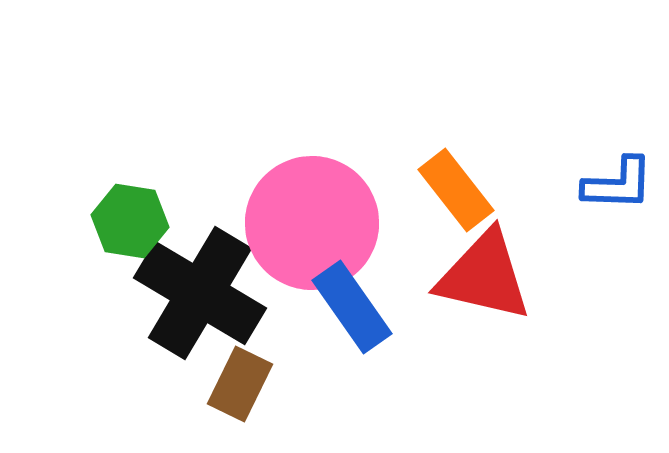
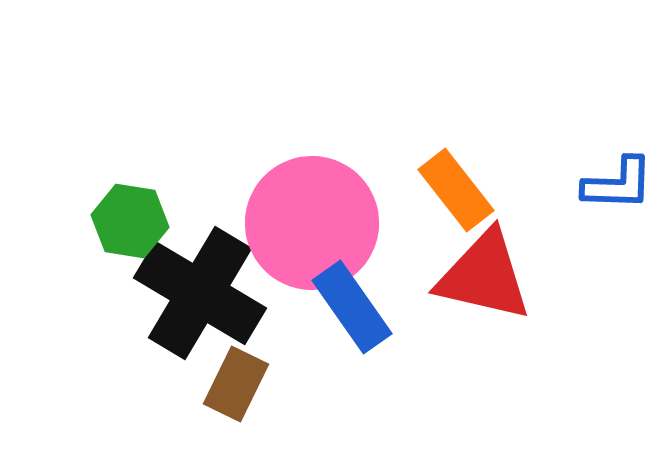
brown rectangle: moved 4 px left
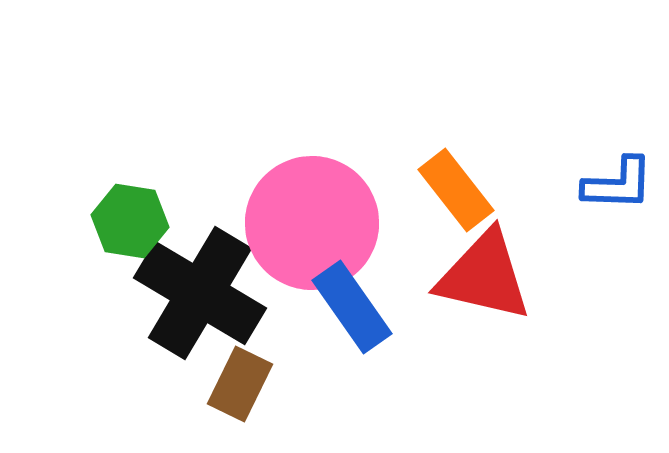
brown rectangle: moved 4 px right
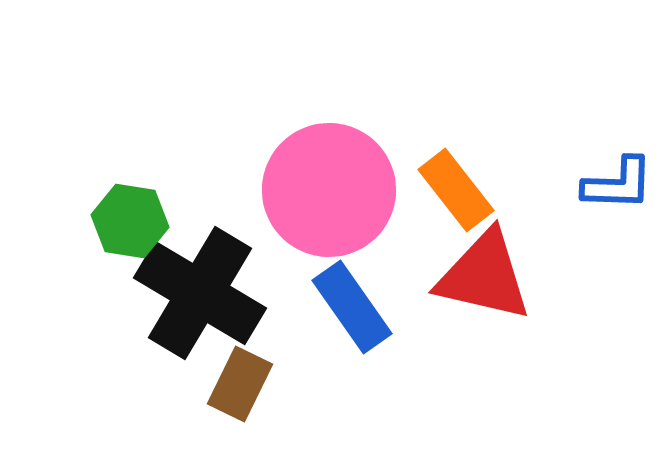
pink circle: moved 17 px right, 33 px up
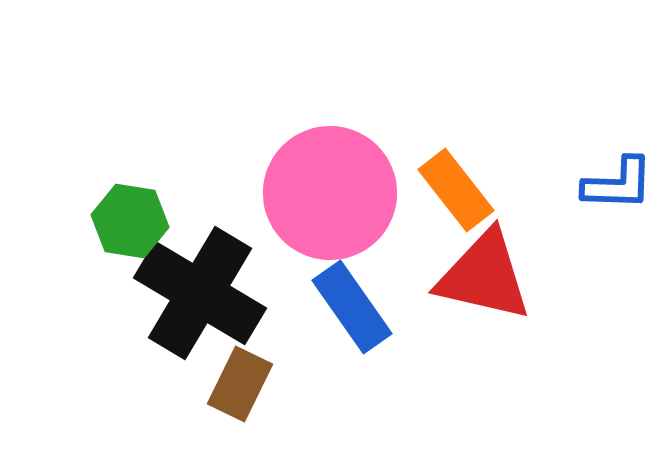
pink circle: moved 1 px right, 3 px down
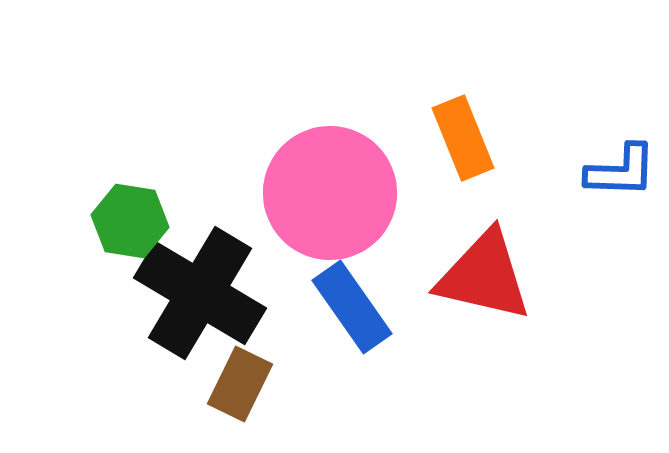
blue L-shape: moved 3 px right, 13 px up
orange rectangle: moved 7 px right, 52 px up; rotated 16 degrees clockwise
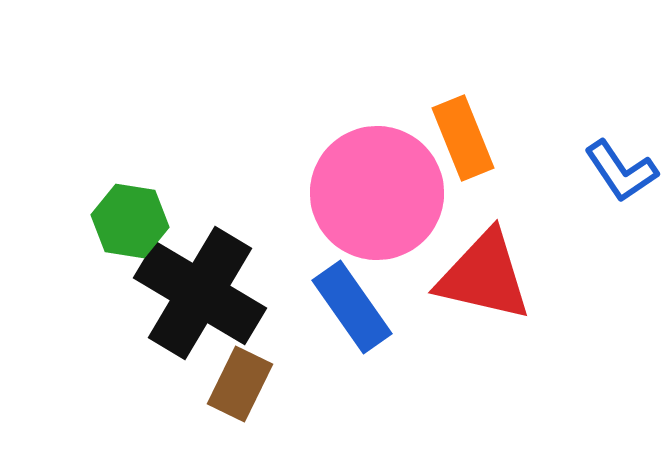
blue L-shape: rotated 54 degrees clockwise
pink circle: moved 47 px right
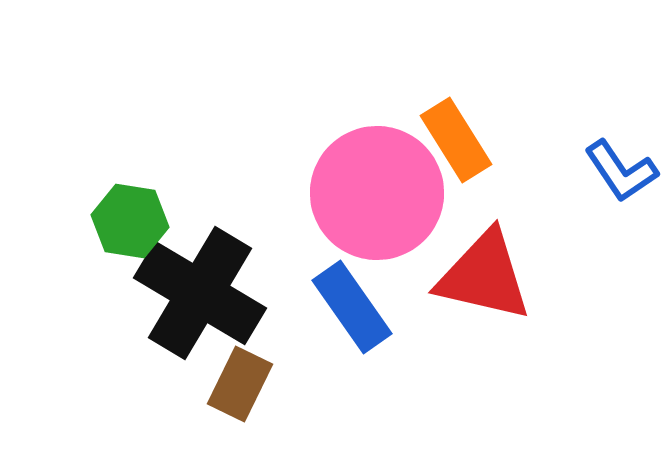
orange rectangle: moved 7 px left, 2 px down; rotated 10 degrees counterclockwise
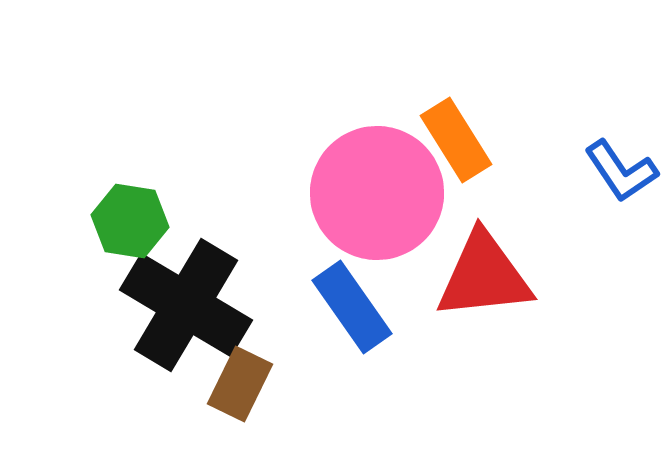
red triangle: rotated 19 degrees counterclockwise
black cross: moved 14 px left, 12 px down
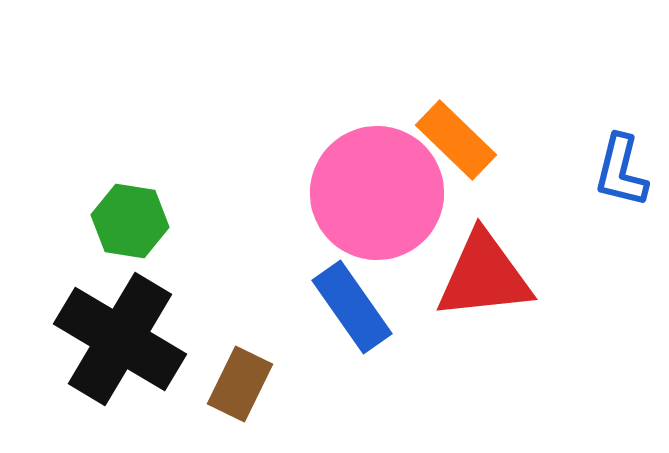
orange rectangle: rotated 14 degrees counterclockwise
blue L-shape: rotated 48 degrees clockwise
black cross: moved 66 px left, 34 px down
